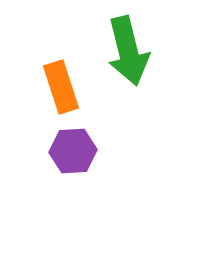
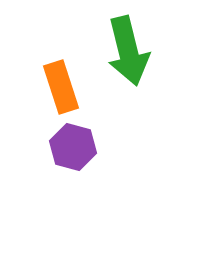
purple hexagon: moved 4 px up; rotated 18 degrees clockwise
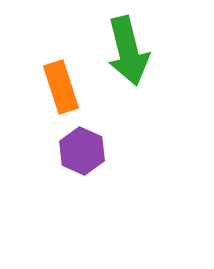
purple hexagon: moved 9 px right, 4 px down; rotated 9 degrees clockwise
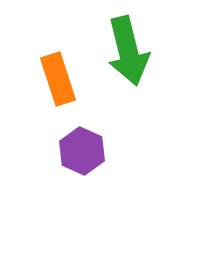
orange rectangle: moved 3 px left, 8 px up
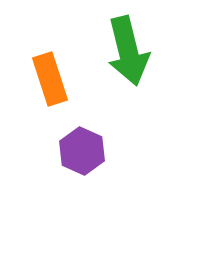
orange rectangle: moved 8 px left
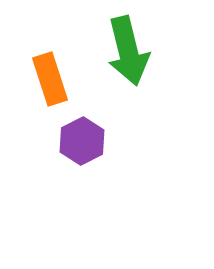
purple hexagon: moved 10 px up; rotated 9 degrees clockwise
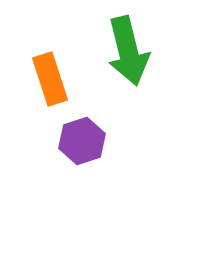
purple hexagon: rotated 9 degrees clockwise
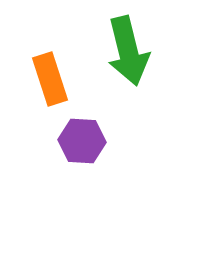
purple hexagon: rotated 21 degrees clockwise
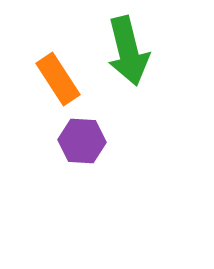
orange rectangle: moved 8 px right; rotated 15 degrees counterclockwise
